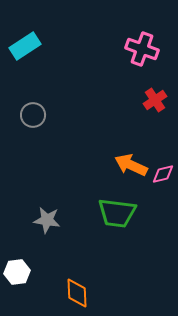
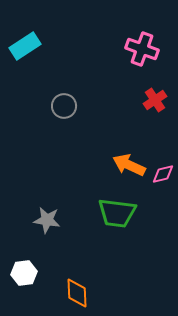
gray circle: moved 31 px right, 9 px up
orange arrow: moved 2 px left
white hexagon: moved 7 px right, 1 px down
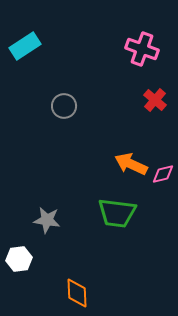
red cross: rotated 15 degrees counterclockwise
orange arrow: moved 2 px right, 1 px up
white hexagon: moved 5 px left, 14 px up
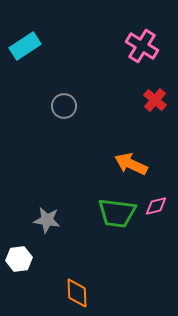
pink cross: moved 3 px up; rotated 12 degrees clockwise
pink diamond: moved 7 px left, 32 px down
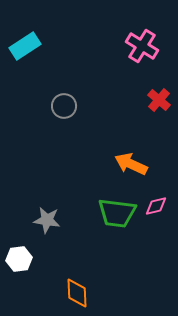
red cross: moved 4 px right
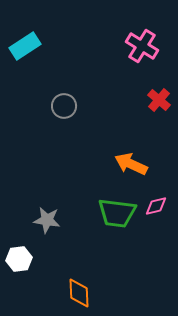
orange diamond: moved 2 px right
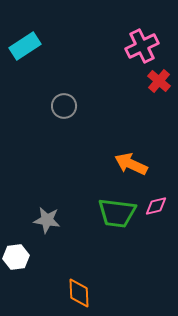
pink cross: rotated 32 degrees clockwise
red cross: moved 19 px up
white hexagon: moved 3 px left, 2 px up
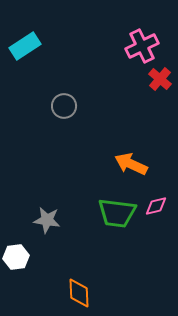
red cross: moved 1 px right, 2 px up
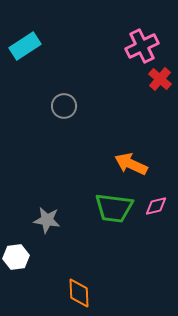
green trapezoid: moved 3 px left, 5 px up
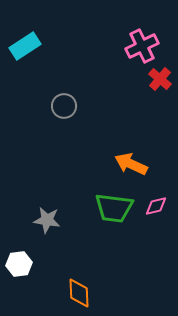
white hexagon: moved 3 px right, 7 px down
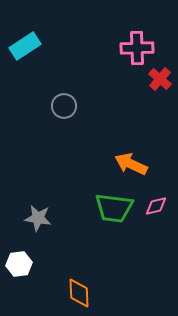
pink cross: moved 5 px left, 2 px down; rotated 24 degrees clockwise
gray star: moved 9 px left, 2 px up
